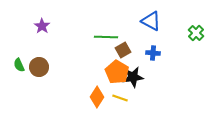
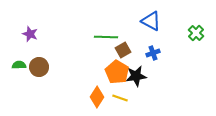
purple star: moved 12 px left, 8 px down; rotated 14 degrees counterclockwise
blue cross: rotated 24 degrees counterclockwise
green semicircle: rotated 112 degrees clockwise
black star: moved 3 px right, 1 px up
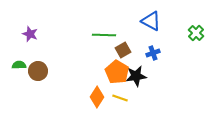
green line: moved 2 px left, 2 px up
brown circle: moved 1 px left, 4 px down
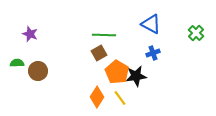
blue triangle: moved 3 px down
brown square: moved 24 px left, 3 px down
green semicircle: moved 2 px left, 2 px up
yellow line: rotated 35 degrees clockwise
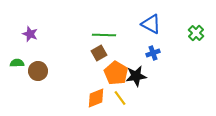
orange pentagon: moved 1 px left, 1 px down
orange diamond: moved 1 px left, 1 px down; rotated 35 degrees clockwise
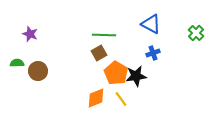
yellow line: moved 1 px right, 1 px down
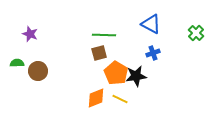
brown square: rotated 14 degrees clockwise
yellow line: moved 1 px left; rotated 28 degrees counterclockwise
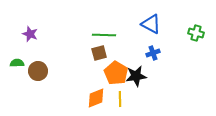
green cross: rotated 28 degrees counterclockwise
yellow line: rotated 63 degrees clockwise
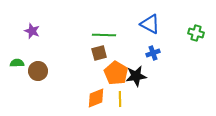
blue triangle: moved 1 px left
purple star: moved 2 px right, 3 px up
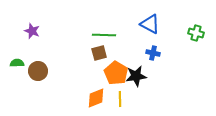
blue cross: rotated 32 degrees clockwise
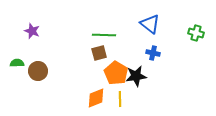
blue triangle: rotated 10 degrees clockwise
